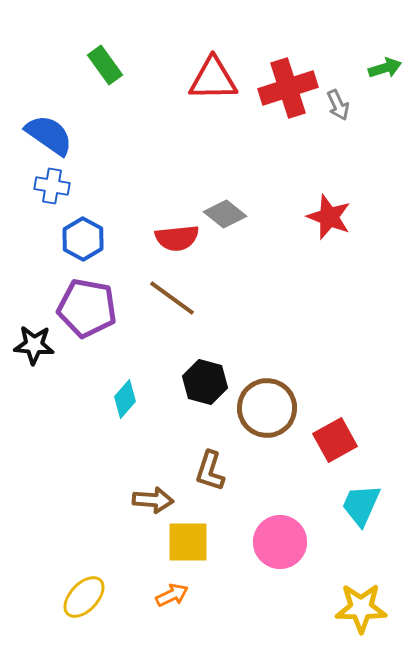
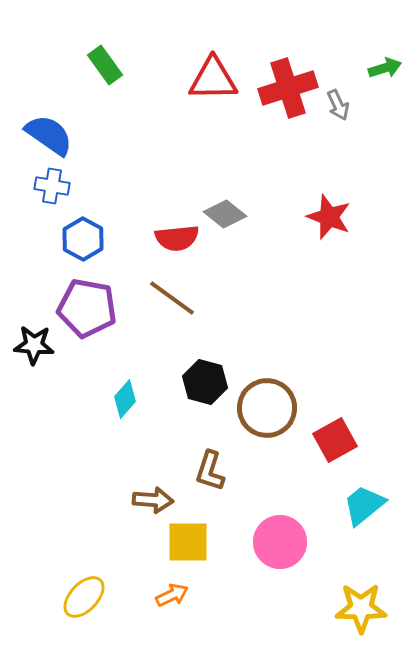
cyan trapezoid: moved 3 px right; rotated 27 degrees clockwise
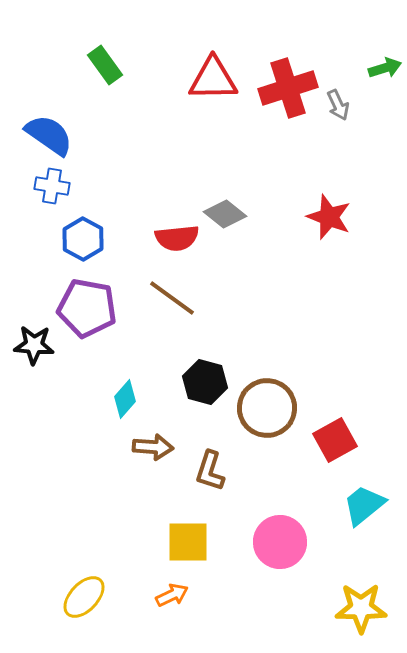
brown arrow: moved 53 px up
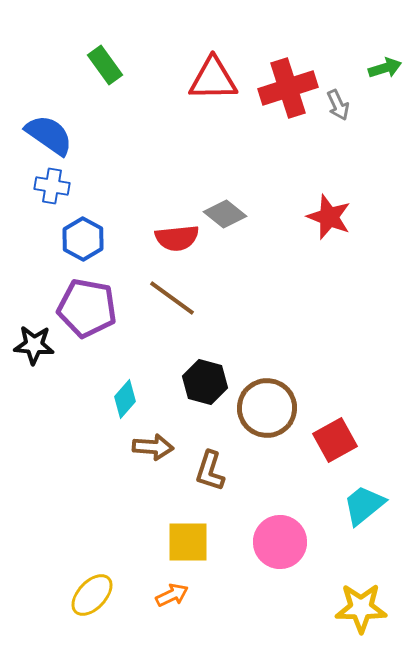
yellow ellipse: moved 8 px right, 2 px up
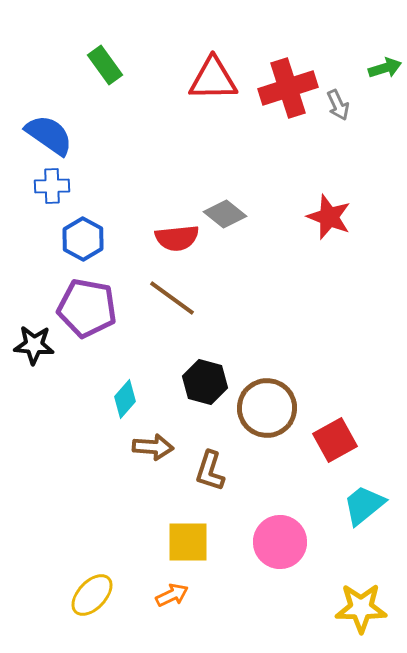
blue cross: rotated 12 degrees counterclockwise
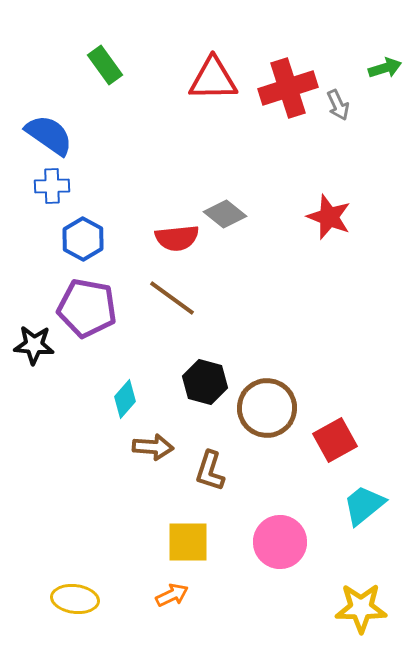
yellow ellipse: moved 17 px left, 4 px down; rotated 54 degrees clockwise
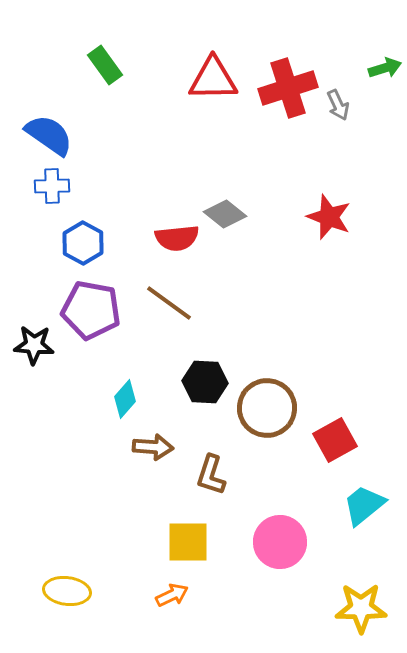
blue hexagon: moved 4 px down
brown line: moved 3 px left, 5 px down
purple pentagon: moved 4 px right, 2 px down
black hexagon: rotated 12 degrees counterclockwise
brown L-shape: moved 1 px right, 4 px down
yellow ellipse: moved 8 px left, 8 px up
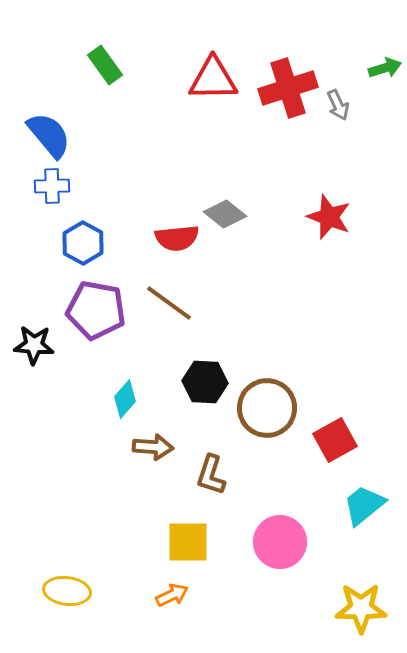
blue semicircle: rotated 15 degrees clockwise
purple pentagon: moved 5 px right
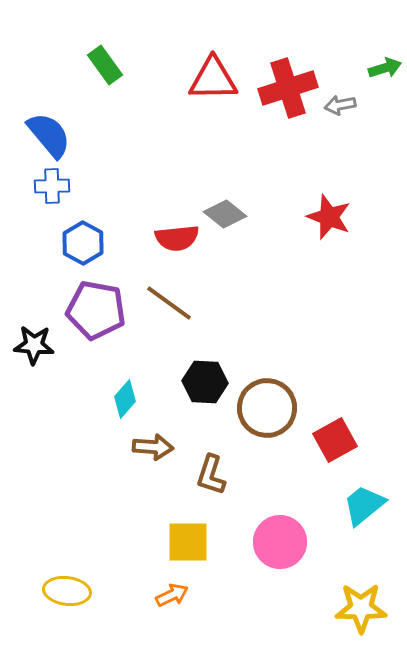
gray arrow: moved 2 px right; rotated 104 degrees clockwise
